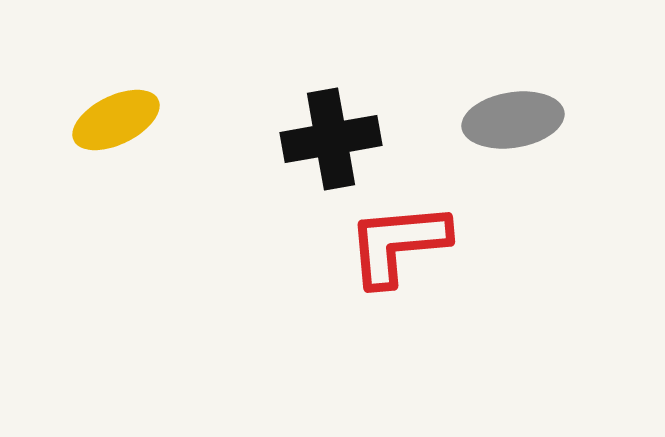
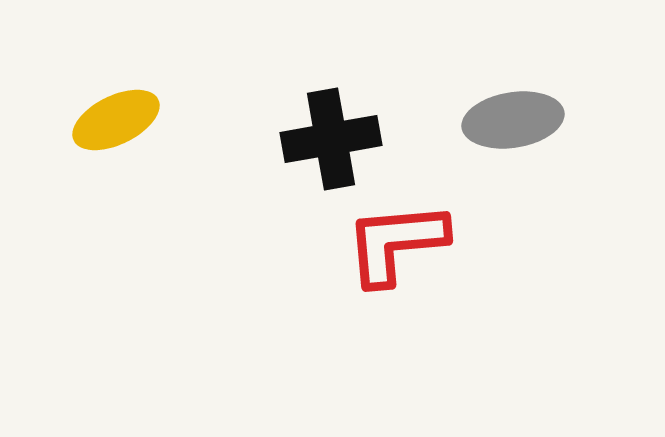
red L-shape: moved 2 px left, 1 px up
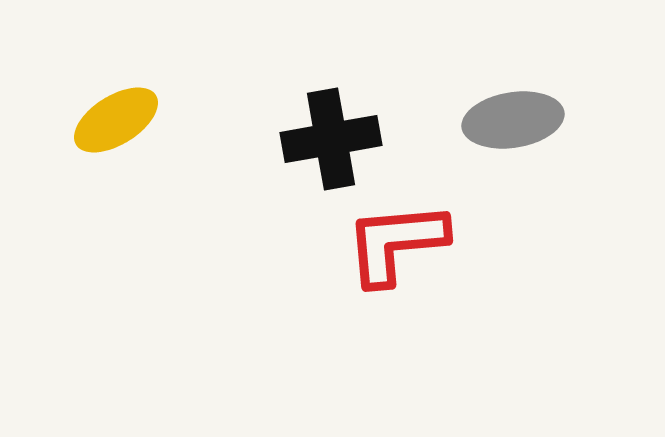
yellow ellipse: rotated 6 degrees counterclockwise
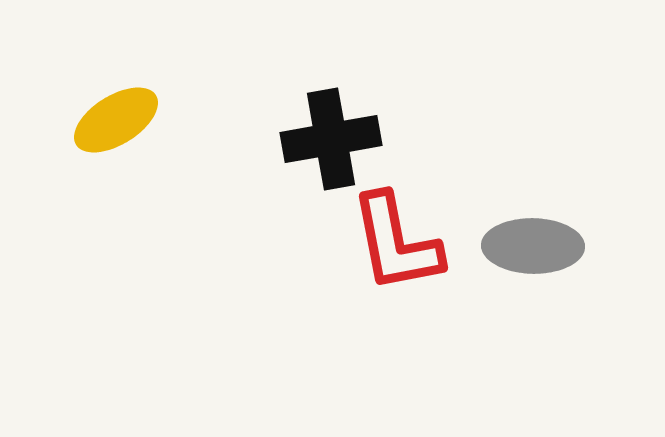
gray ellipse: moved 20 px right, 126 px down; rotated 10 degrees clockwise
red L-shape: rotated 96 degrees counterclockwise
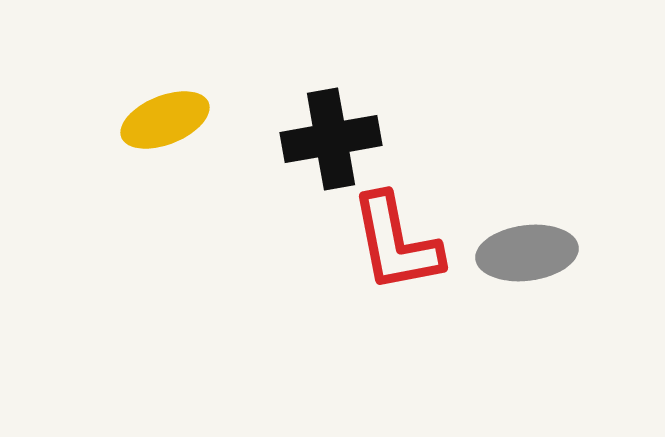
yellow ellipse: moved 49 px right; rotated 10 degrees clockwise
gray ellipse: moved 6 px left, 7 px down; rotated 8 degrees counterclockwise
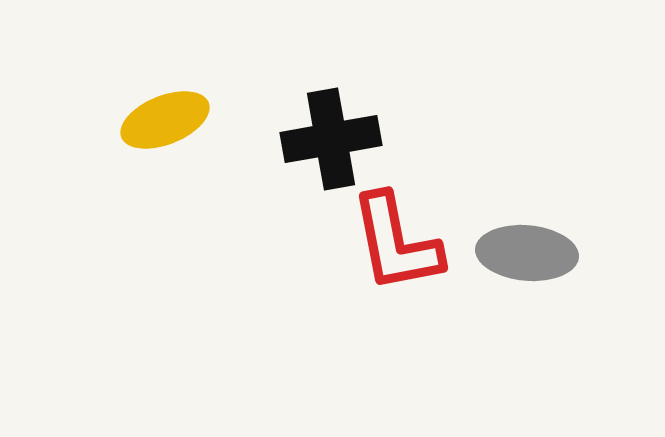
gray ellipse: rotated 12 degrees clockwise
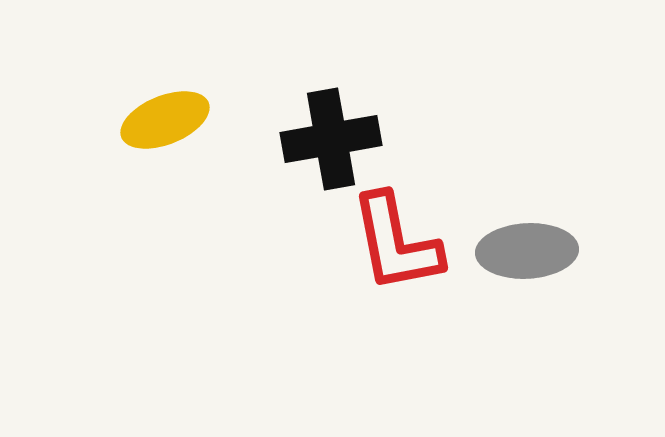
gray ellipse: moved 2 px up; rotated 8 degrees counterclockwise
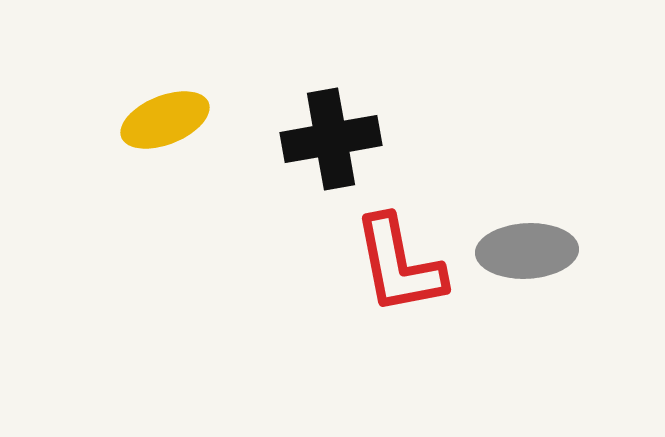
red L-shape: moved 3 px right, 22 px down
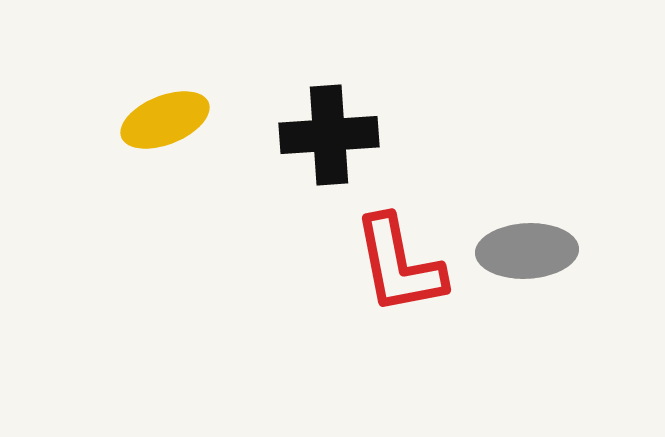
black cross: moved 2 px left, 4 px up; rotated 6 degrees clockwise
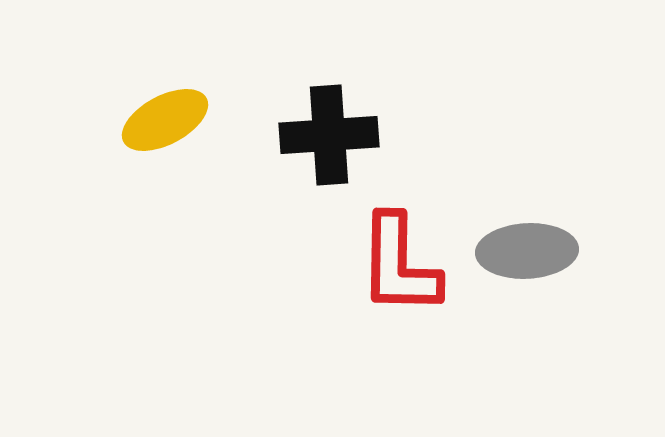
yellow ellipse: rotated 6 degrees counterclockwise
red L-shape: rotated 12 degrees clockwise
